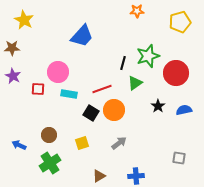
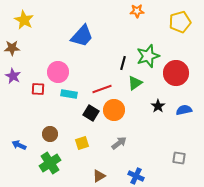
brown circle: moved 1 px right, 1 px up
blue cross: rotated 28 degrees clockwise
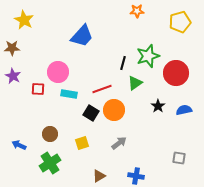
blue cross: rotated 14 degrees counterclockwise
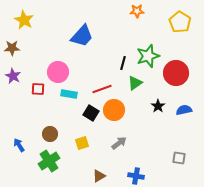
yellow pentagon: rotated 25 degrees counterclockwise
blue arrow: rotated 32 degrees clockwise
green cross: moved 1 px left, 2 px up
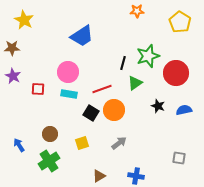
blue trapezoid: rotated 15 degrees clockwise
pink circle: moved 10 px right
black star: rotated 16 degrees counterclockwise
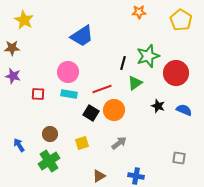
orange star: moved 2 px right, 1 px down
yellow pentagon: moved 1 px right, 2 px up
purple star: rotated 14 degrees counterclockwise
red square: moved 5 px down
blue semicircle: rotated 35 degrees clockwise
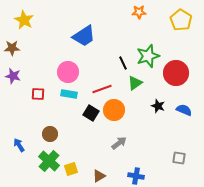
blue trapezoid: moved 2 px right
black line: rotated 40 degrees counterclockwise
yellow square: moved 11 px left, 26 px down
green cross: rotated 15 degrees counterclockwise
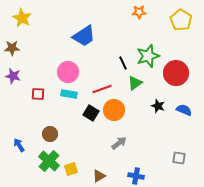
yellow star: moved 2 px left, 2 px up
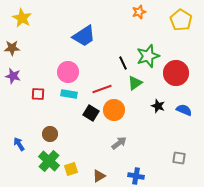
orange star: rotated 16 degrees counterclockwise
blue arrow: moved 1 px up
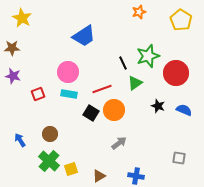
red square: rotated 24 degrees counterclockwise
blue arrow: moved 1 px right, 4 px up
